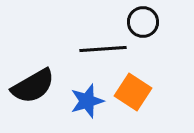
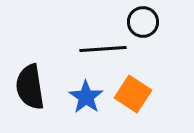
black semicircle: moved 3 px left, 1 px down; rotated 111 degrees clockwise
orange square: moved 2 px down
blue star: moved 1 px left, 4 px up; rotated 20 degrees counterclockwise
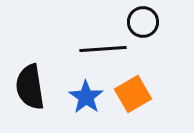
orange square: rotated 27 degrees clockwise
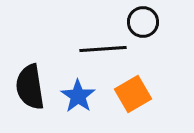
blue star: moved 8 px left, 1 px up
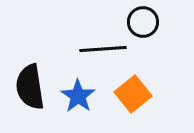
orange square: rotated 9 degrees counterclockwise
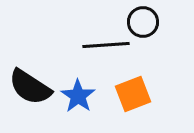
black line: moved 3 px right, 4 px up
black semicircle: rotated 48 degrees counterclockwise
orange square: rotated 18 degrees clockwise
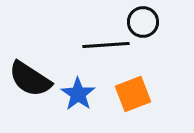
black semicircle: moved 8 px up
blue star: moved 2 px up
